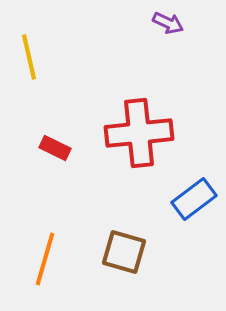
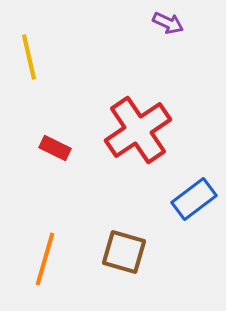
red cross: moved 1 px left, 3 px up; rotated 28 degrees counterclockwise
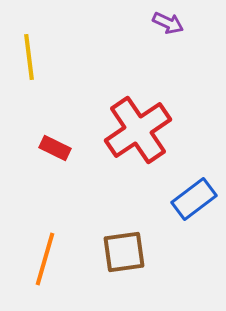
yellow line: rotated 6 degrees clockwise
brown square: rotated 24 degrees counterclockwise
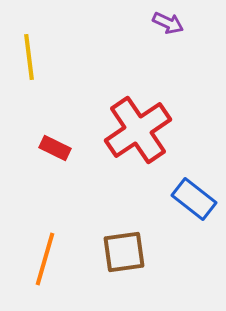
blue rectangle: rotated 75 degrees clockwise
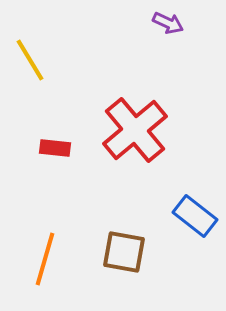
yellow line: moved 1 px right, 3 px down; rotated 24 degrees counterclockwise
red cross: moved 3 px left; rotated 6 degrees counterclockwise
red rectangle: rotated 20 degrees counterclockwise
blue rectangle: moved 1 px right, 17 px down
brown square: rotated 18 degrees clockwise
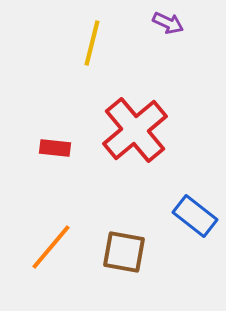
yellow line: moved 62 px right, 17 px up; rotated 45 degrees clockwise
orange line: moved 6 px right, 12 px up; rotated 24 degrees clockwise
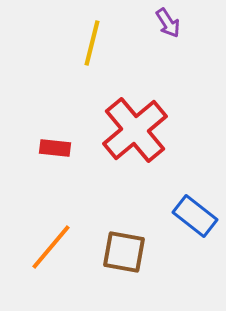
purple arrow: rotated 32 degrees clockwise
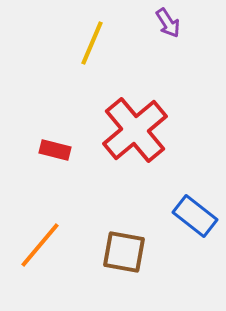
yellow line: rotated 9 degrees clockwise
red rectangle: moved 2 px down; rotated 8 degrees clockwise
orange line: moved 11 px left, 2 px up
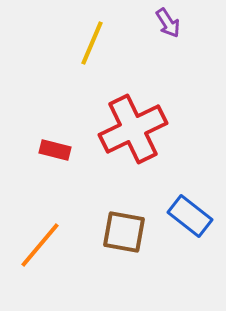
red cross: moved 2 px left, 1 px up; rotated 14 degrees clockwise
blue rectangle: moved 5 px left
brown square: moved 20 px up
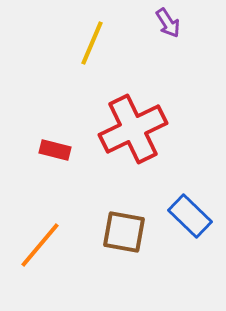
blue rectangle: rotated 6 degrees clockwise
